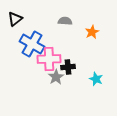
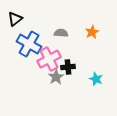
gray semicircle: moved 4 px left, 12 px down
blue cross: moved 3 px left
pink cross: rotated 25 degrees counterclockwise
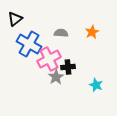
cyan star: moved 6 px down
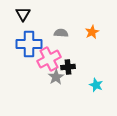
black triangle: moved 8 px right, 5 px up; rotated 21 degrees counterclockwise
blue cross: rotated 30 degrees counterclockwise
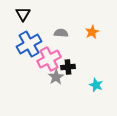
blue cross: rotated 30 degrees counterclockwise
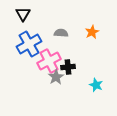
pink cross: moved 2 px down
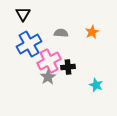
gray star: moved 8 px left
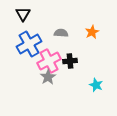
black cross: moved 2 px right, 6 px up
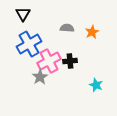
gray semicircle: moved 6 px right, 5 px up
gray star: moved 8 px left
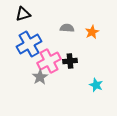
black triangle: rotated 42 degrees clockwise
